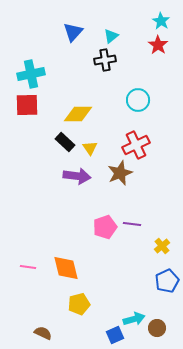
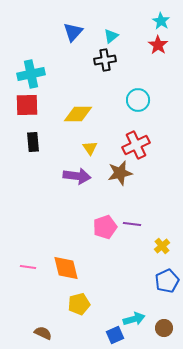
black rectangle: moved 32 px left; rotated 42 degrees clockwise
brown star: rotated 10 degrees clockwise
brown circle: moved 7 px right
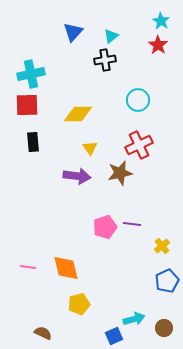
red cross: moved 3 px right
blue square: moved 1 px left, 1 px down
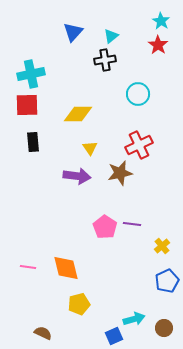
cyan circle: moved 6 px up
pink pentagon: rotated 20 degrees counterclockwise
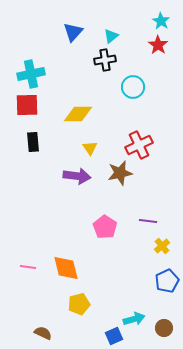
cyan circle: moved 5 px left, 7 px up
purple line: moved 16 px right, 3 px up
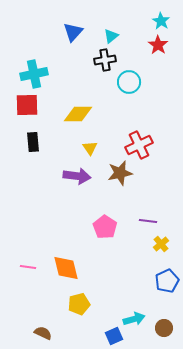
cyan cross: moved 3 px right
cyan circle: moved 4 px left, 5 px up
yellow cross: moved 1 px left, 2 px up
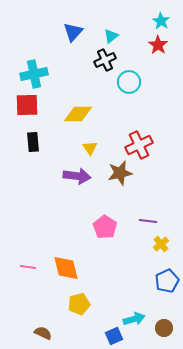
black cross: rotated 15 degrees counterclockwise
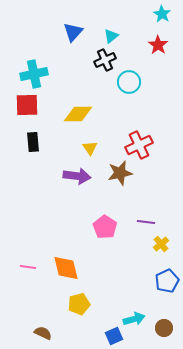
cyan star: moved 1 px right, 7 px up
purple line: moved 2 px left, 1 px down
